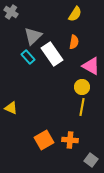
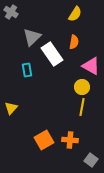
gray triangle: moved 1 px left, 1 px down
cyan rectangle: moved 1 px left, 13 px down; rotated 32 degrees clockwise
yellow triangle: rotated 48 degrees clockwise
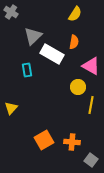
gray triangle: moved 1 px right, 1 px up
white rectangle: rotated 25 degrees counterclockwise
yellow circle: moved 4 px left
yellow line: moved 9 px right, 2 px up
orange cross: moved 2 px right, 2 px down
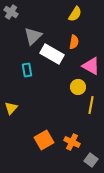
orange cross: rotated 21 degrees clockwise
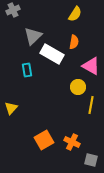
gray cross: moved 2 px right, 2 px up; rotated 32 degrees clockwise
gray square: rotated 24 degrees counterclockwise
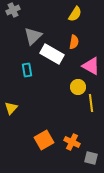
yellow line: moved 2 px up; rotated 18 degrees counterclockwise
gray square: moved 2 px up
